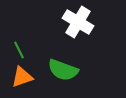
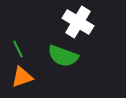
green line: moved 1 px left, 1 px up
green semicircle: moved 14 px up
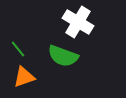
green line: rotated 12 degrees counterclockwise
orange triangle: moved 2 px right
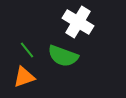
green line: moved 9 px right, 1 px down
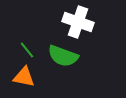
white cross: rotated 12 degrees counterclockwise
orange triangle: rotated 30 degrees clockwise
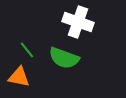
green semicircle: moved 1 px right, 2 px down
orange triangle: moved 5 px left
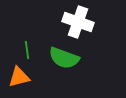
green line: rotated 30 degrees clockwise
orange triangle: rotated 25 degrees counterclockwise
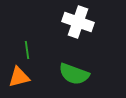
green semicircle: moved 10 px right, 16 px down
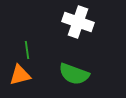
orange triangle: moved 1 px right, 2 px up
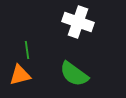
green semicircle: rotated 16 degrees clockwise
